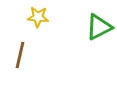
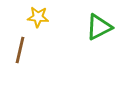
brown line: moved 5 px up
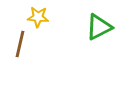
brown line: moved 6 px up
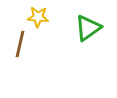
green triangle: moved 11 px left, 1 px down; rotated 8 degrees counterclockwise
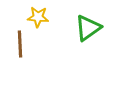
brown line: rotated 16 degrees counterclockwise
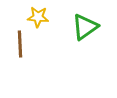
green triangle: moved 3 px left, 1 px up
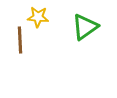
brown line: moved 4 px up
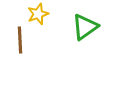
yellow star: moved 3 px up; rotated 25 degrees counterclockwise
